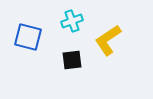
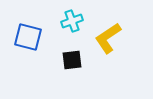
yellow L-shape: moved 2 px up
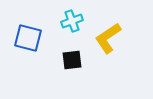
blue square: moved 1 px down
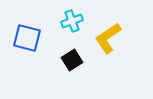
blue square: moved 1 px left
black square: rotated 25 degrees counterclockwise
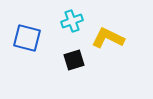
yellow L-shape: rotated 60 degrees clockwise
black square: moved 2 px right; rotated 15 degrees clockwise
